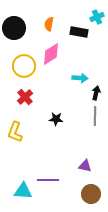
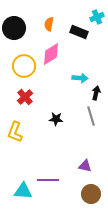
black rectangle: rotated 12 degrees clockwise
gray line: moved 4 px left; rotated 18 degrees counterclockwise
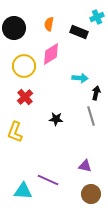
purple line: rotated 25 degrees clockwise
